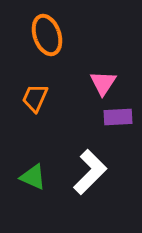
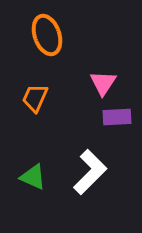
purple rectangle: moved 1 px left
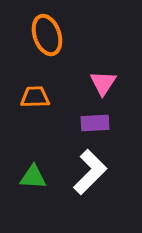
orange trapezoid: moved 1 px up; rotated 64 degrees clockwise
purple rectangle: moved 22 px left, 6 px down
green triangle: rotated 20 degrees counterclockwise
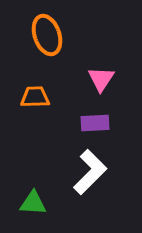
pink triangle: moved 2 px left, 4 px up
green triangle: moved 26 px down
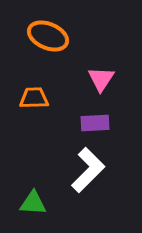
orange ellipse: moved 1 px right, 1 px down; rotated 48 degrees counterclockwise
orange trapezoid: moved 1 px left, 1 px down
white L-shape: moved 2 px left, 2 px up
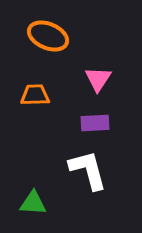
pink triangle: moved 3 px left
orange trapezoid: moved 1 px right, 3 px up
white L-shape: rotated 60 degrees counterclockwise
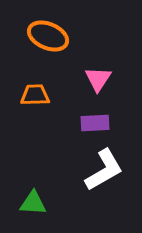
white L-shape: moved 16 px right; rotated 75 degrees clockwise
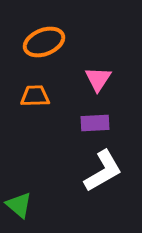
orange ellipse: moved 4 px left, 6 px down; rotated 45 degrees counterclockwise
orange trapezoid: moved 1 px down
white L-shape: moved 1 px left, 1 px down
green triangle: moved 14 px left, 2 px down; rotated 36 degrees clockwise
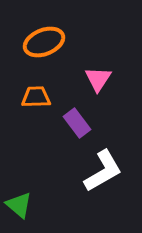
orange trapezoid: moved 1 px right, 1 px down
purple rectangle: moved 18 px left; rotated 56 degrees clockwise
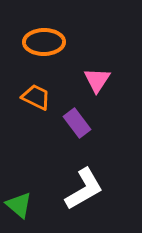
orange ellipse: rotated 21 degrees clockwise
pink triangle: moved 1 px left, 1 px down
orange trapezoid: rotated 28 degrees clockwise
white L-shape: moved 19 px left, 18 px down
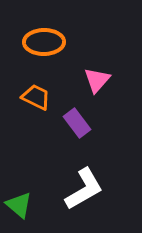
pink triangle: rotated 8 degrees clockwise
